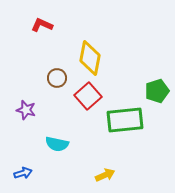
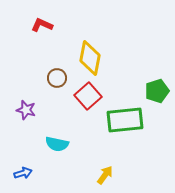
yellow arrow: rotated 30 degrees counterclockwise
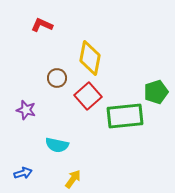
green pentagon: moved 1 px left, 1 px down
green rectangle: moved 4 px up
cyan semicircle: moved 1 px down
yellow arrow: moved 32 px left, 4 px down
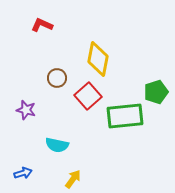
yellow diamond: moved 8 px right, 1 px down
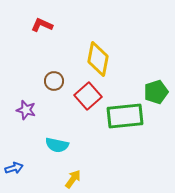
brown circle: moved 3 px left, 3 px down
blue arrow: moved 9 px left, 5 px up
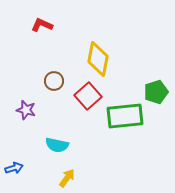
yellow arrow: moved 6 px left, 1 px up
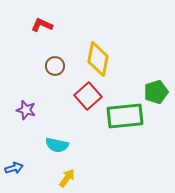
brown circle: moved 1 px right, 15 px up
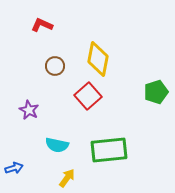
purple star: moved 3 px right; rotated 12 degrees clockwise
green rectangle: moved 16 px left, 34 px down
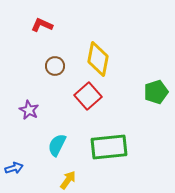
cyan semicircle: rotated 105 degrees clockwise
green rectangle: moved 3 px up
yellow arrow: moved 1 px right, 2 px down
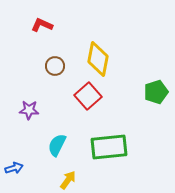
purple star: rotated 24 degrees counterclockwise
